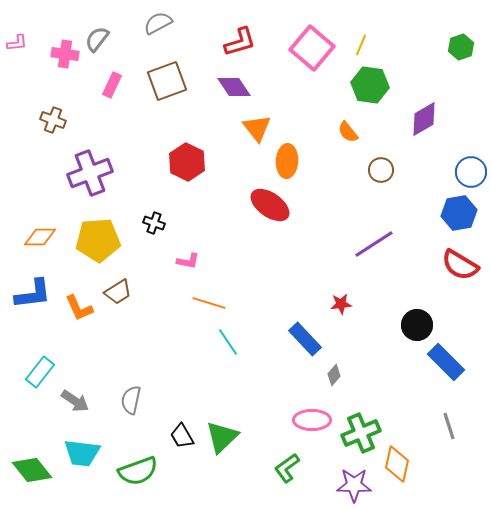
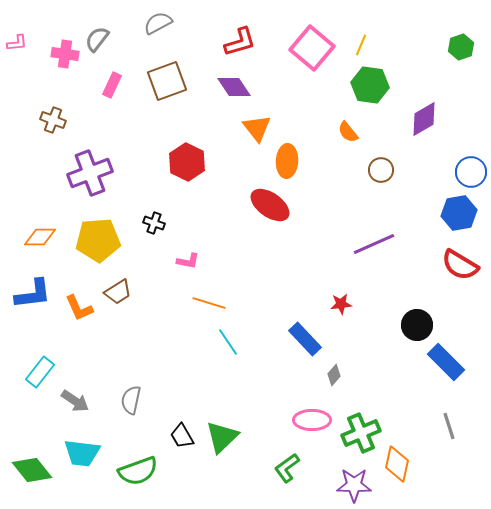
purple line at (374, 244): rotated 9 degrees clockwise
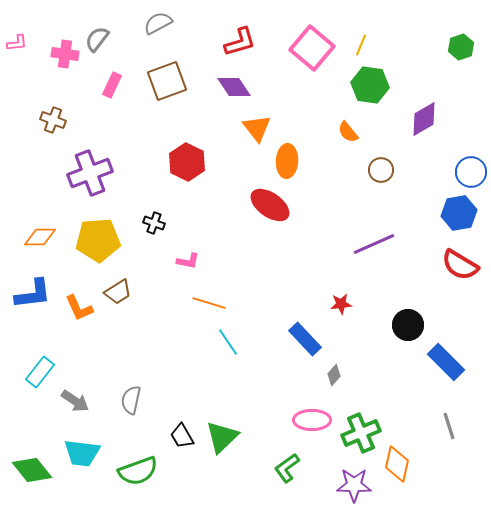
black circle at (417, 325): moved 9 px left
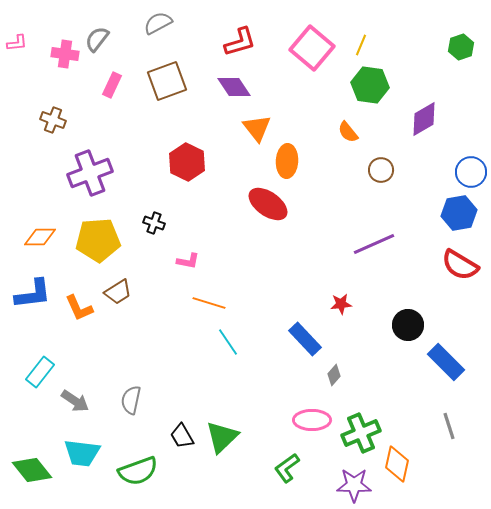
red ellipse at (270, 205): moved 2 px left, 1 px up
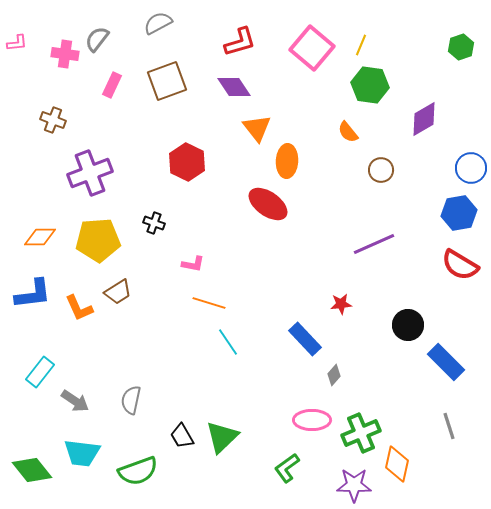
blue circle at (471, 172): moved 4 px up
pink L-shape at (188, 261): moved 5 px right, 3 px down
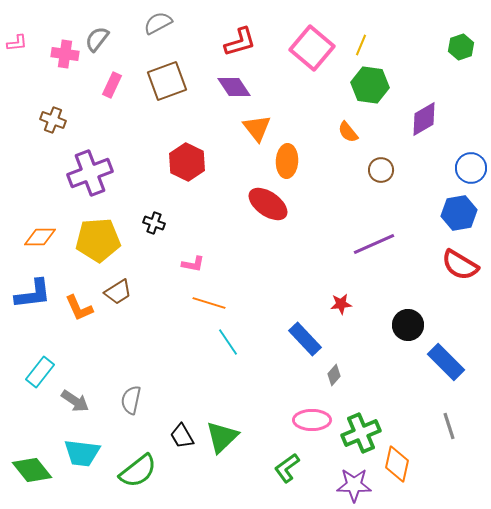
green semicircle at (138, 471): rotated 18 degrees counterclockwise
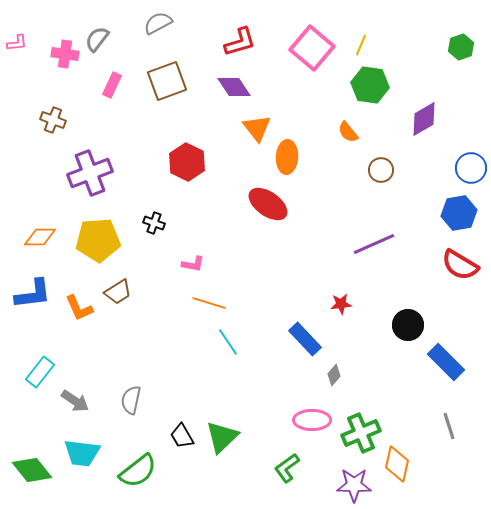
orange ellipse at (287, 161): moved 4 px up
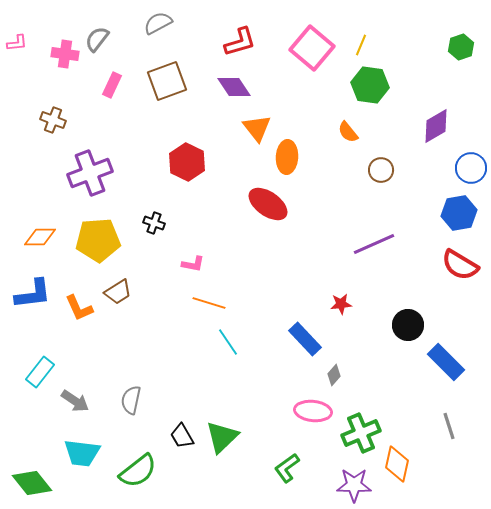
purple diamond at (424, 119): moved 12 px right, 7 px down
pink ellipse at (312, 420): moved 1 px right, 9 px up; rotated 6 degrees clockwise
green diamond at (32, 470): moved 13 px down
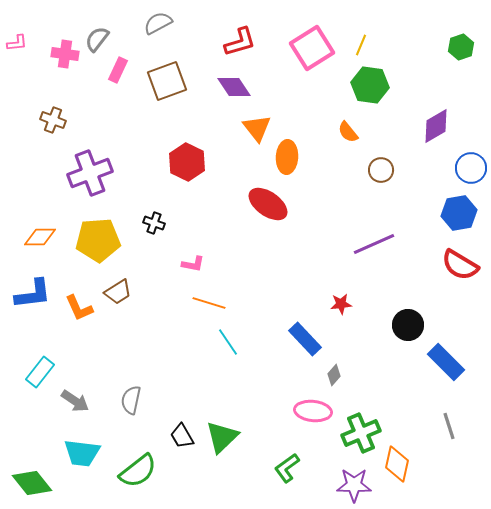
pink square at (312, 48): rotated 18 degrees clockwise
pink rectangle at (112, 85): moved 6 px right, 15 px up
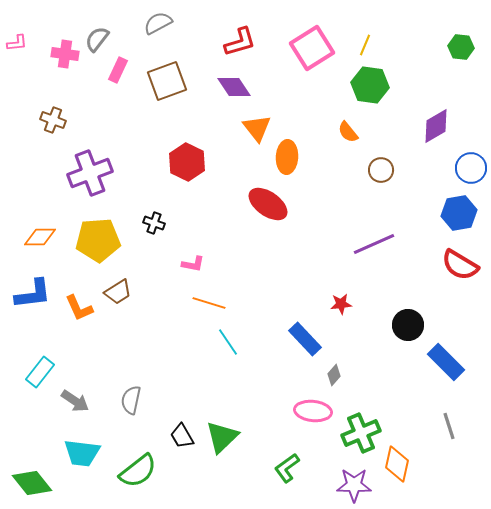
yellow line at (361, 45): moved 4 px right
green hexagon at (461, 47): rotated 25 degrees clockwise
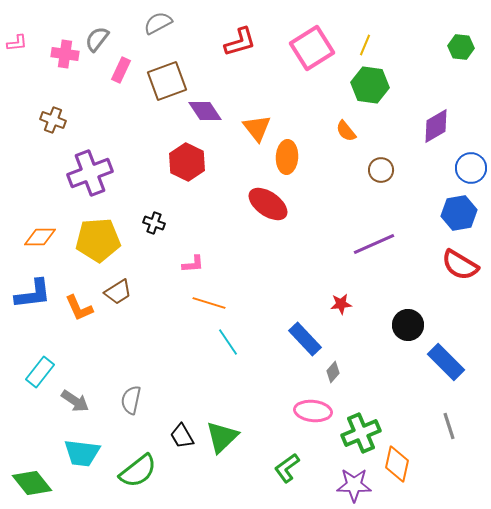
pink rectangle at (118, 70): moved 3 px right
purple diamond at (234, 87): moved 29 px left, 24 px down
orange semicircle at (348, 132): moved 2 px left, 1 px up
pink L-shape at (193, 264): rotated 15 degrees counterclockwise
gray diamond at (334, 375): moved 1 px left, 3 px up
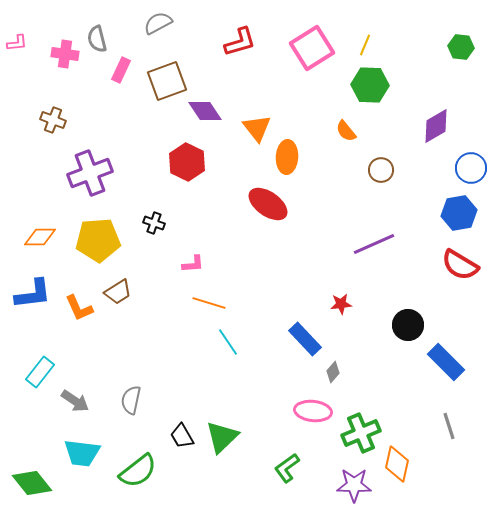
gray semicircle at (97, 39): rotated 52 degrees counterclockwise
green hexagon at (370, 85): rotated 6 degrees counterclockwise
